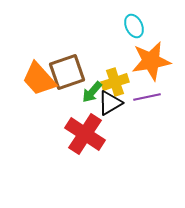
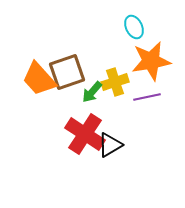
cyan ellipse: moved 1 px down
black triangle: moved 42 px down
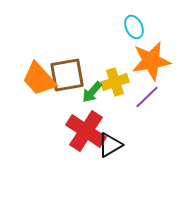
brown square: moved 3 px down; rotated 9 degrees clockwise
purple line: rotated 32 degrees counterclockwise
red cross: moved 1 px right, 3 px up
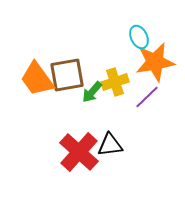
cyan ellipse: moved 5 px right, 10 px down
orange star: moved 4 px right, 1 px down
orange trapezoid: moved 2 px left; rotated 6 degrees clockwise
red cross: moved 7 px left, 21 px down; rotated 9 degrees clockwise
black triangle: rotated 24 degrees clockwise
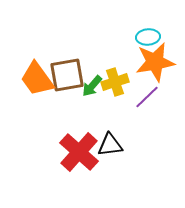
cyan ellipse: moved 9 px right; rotated 70 degrees counterclockwise
green arrow: moved 6 px up
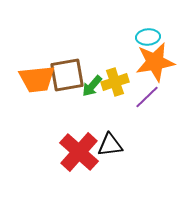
orange trapezoid: rotated 60 degrees counterclockwise
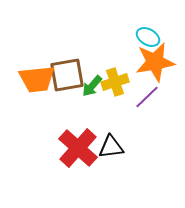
cyan ellipse: rotated 35 degrees clockwise
black triangle: moved 1 px right, 2 px down
red cross: moved 1 px left, 4 px up
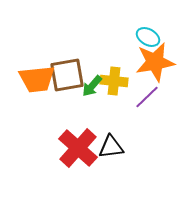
yellow cross: moved 1 px left, 1 px up; rotated 24 degrees clockwise
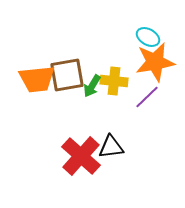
green arrow: rotated 10 degrees counterclockwise
red cross: moved 3 px right, 8 px down
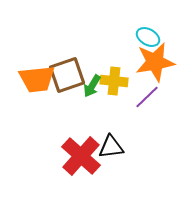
brown square: rotated 9 degrees counterclockwise
